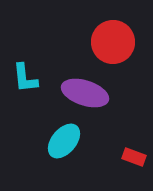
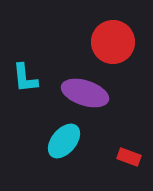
red rectangle: moved 5 px left
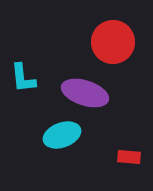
cyan L-shape: moved 2 px left
cyan ellipse: moved 2 px left, 6 px up; rotated 30 degrees clockwise
red rectangle: rotated 15 degrees counterclockwise
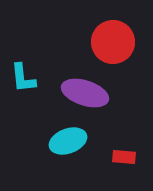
cyan ellipse: moved 6 px right, 6 px down
red rectangle: moved 5 px left
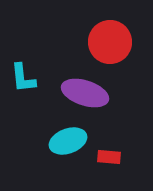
red circle: moved 3 px left
red rectangle: moved 15 px left
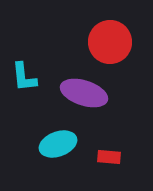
cyan L-shape: moved 1 px right, 1 px up
purple ellipse: moved 1 px left
cyan ellipse: moved 10 px left, 3 px down
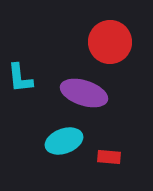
cyan L-shape: moved 4 px left, 1 px down
cyan ellipse: moved 6 px right, 3 px up
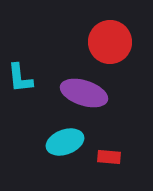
cyan ellipse: moved 1 px right, 1 px down
